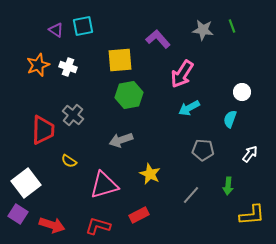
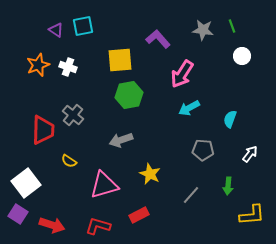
white circle: moved 36 px up
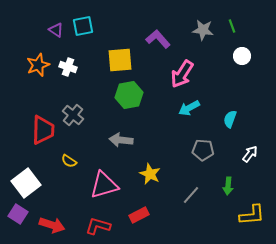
gray arrow: rotated 25 degrees clockwise
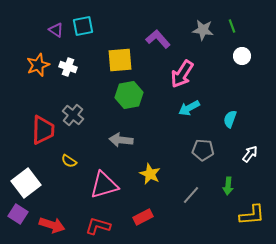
red rectangle: moved 4 px right, 2 px down
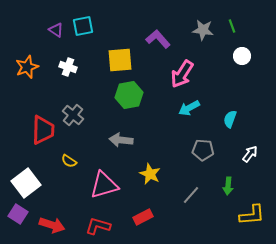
orange star: moved 11 px left, 2 px down
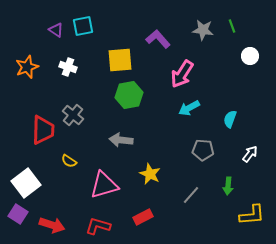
white circle: moved 8 px right
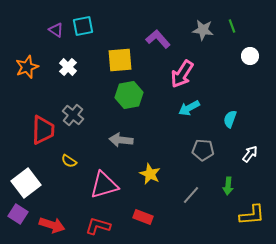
white cross: rotated 24 degrees clockwise
red rectangle: rotated 48 degrees clockwise
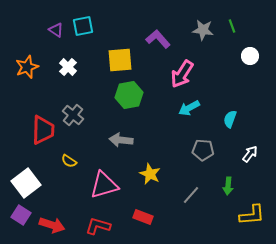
purple square: moved 3 px right, 1 px down
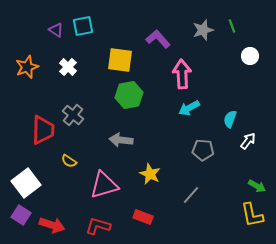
gray star: rotated 25 degrees counterclockwise
yellow square: rotated 12 degrees clockwise
pink arrow: rotated 144 degrees clockwise
white arrow: moved 2 px left, 13 px up
green arrow: moved 29 px right; rotated 66 degrees counterclockwise
yellow L-shape: rotated 84 degrees clockwise
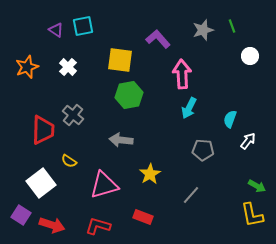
cyan arrow: rotated 35 degrees counterclockwise
yellow star: rotated 15 degrees clockwise
white square: moved 15 px right
